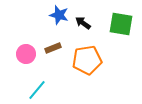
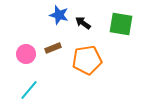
cyan line: moved 8 px left
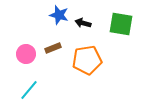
black arrow: rotated 21 degrees counterclockwise
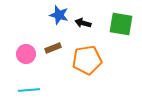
cyan line: rotated 45 degrees clockwise
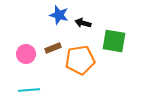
green square: moved 7 px left, 17 px down
orange pentagon: moved 7 px left
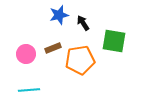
blue star: rotated 30 degrees counterclockwise
black arrow: rotated 42 degrees clockwise
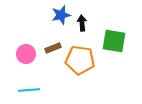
blue star: moved 2 px right
black arrow: moved 1 px left; rotated 28 degrees clockwise
orange pentagon: rotated 16 degrees clockwise
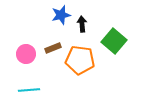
black arrow: moved 1 px down
green square: rotated 30 degrees clockwise
